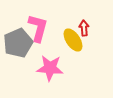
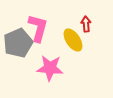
red arrow: moved 2 px right, 4 px up
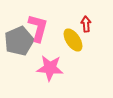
gray pentagon: moved 1 px right, 2 px up
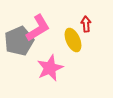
pink L-shape: rotated 44 degrees clockwise
yellow ellipse: rotated 10 degrees clockwise
pink star: rotated 28 degrees counterclockwise
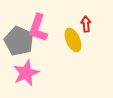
pink L-shape: rotated 140 degrees clockwise
gray pentagon: rotated 24 degrees counterclockwise
pink star: moved 24 px left, 5 px down
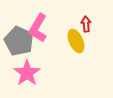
pink L-shape: rotated 12 degrees clockwise
yellow ellipse: moved 3 px right, 1 px down
pink star: moved 1 px right; rotated 12 degrees counterclockwise
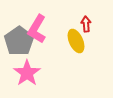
pink L-shape: moved 1 px left, 1 px down
gray pentagon: rotated 12 degrees clockwise
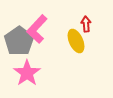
pink L-shape: rotated 12 degrees clockwise
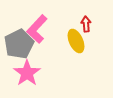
gray pentagon: moved 3 px down; rotated 8 degrees clockwise
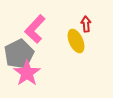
pink L-shape: moved 2 px left
gray pentagon: moved 10 px down
